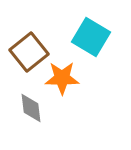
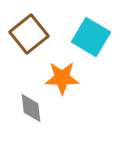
brown square: moved 18 px up
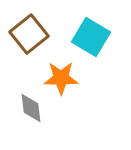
orange star: moved 1 px left
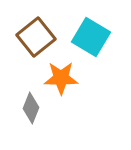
brown square: moved 7 px right, 3 px down
gray diamond: rotated 28 degrees clockwise
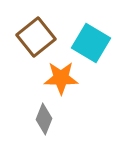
cyan square: moved 6 px down
gray diamond: moved 13 px right, 11 px down
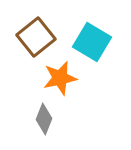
cyan square: moved 1 px right, 1 px up
orange star: moved 1 px left; rotated 12 degrees counterclockwise
